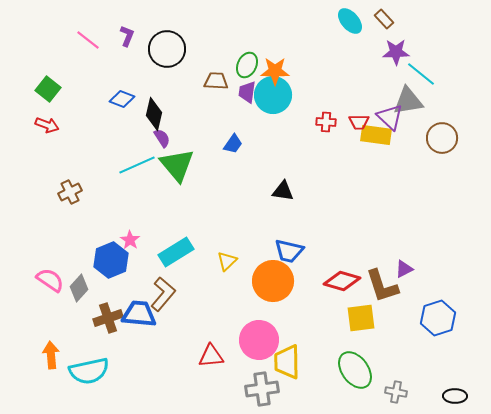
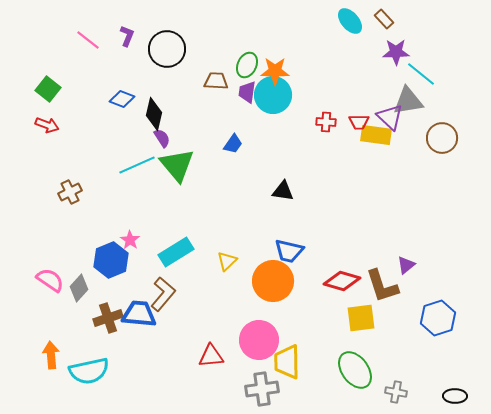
purple triangle at (404, 269): moved 2 px right, 4 px up; rotated 12 degrees counterclockwise
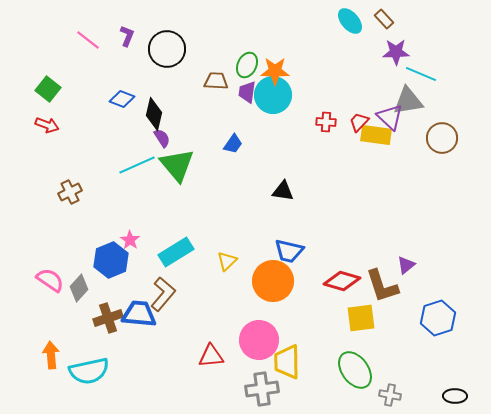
cyan line at (421, 74): rotated 16 degrees counterclockwise
red trapezoid at (359, 122): rotated 135 degrees clockwise
gray cross at (396, 392): moved 6 px left, 3 px down
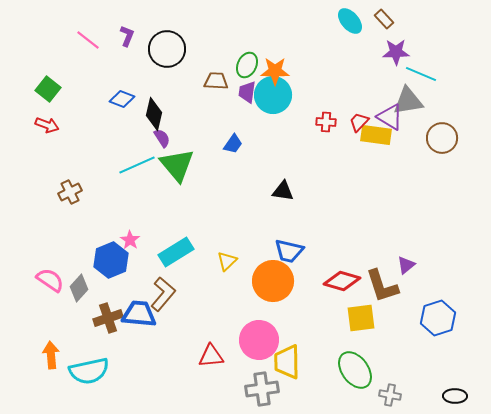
purple triangle at (390, 117): rotated 12 degrees counterclockwise
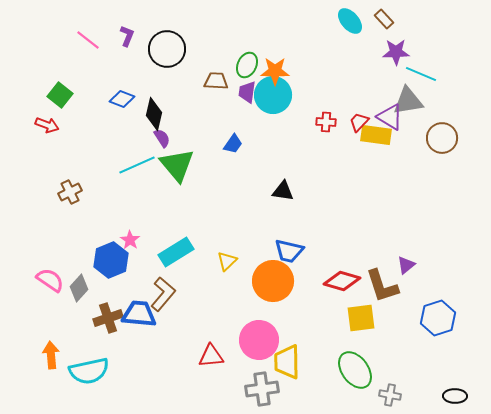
green square at (48, 89): moved 12 px right, 6 px down
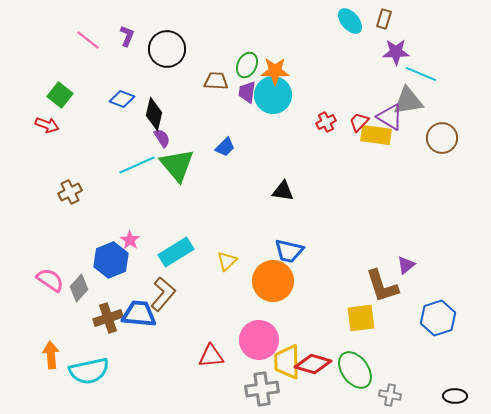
brown rectangle at (384, 19): rotated 60 degrees clockwise
red cross at (326, 122): rotated 30 degrees counterclockwise
blue trapezoid at (233, 144): moved 8 px left, 3 px down; rotated 10 degrees clockwise
red diamond at (342, 281): moved 29 px left, 83 px down
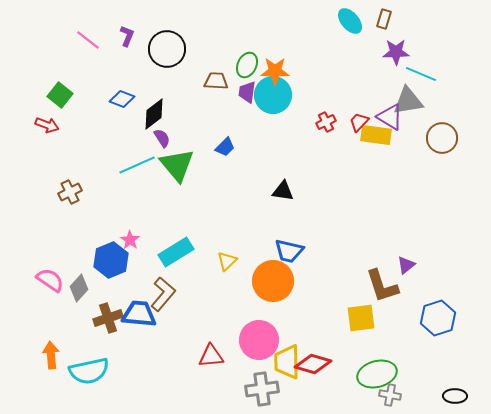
black diamond at (154, 114): rotated 40 degrees clockwise
green ellipse at (355, 370): moved 22 px right, 4 px down; rotated 69 degrees counterclockwise
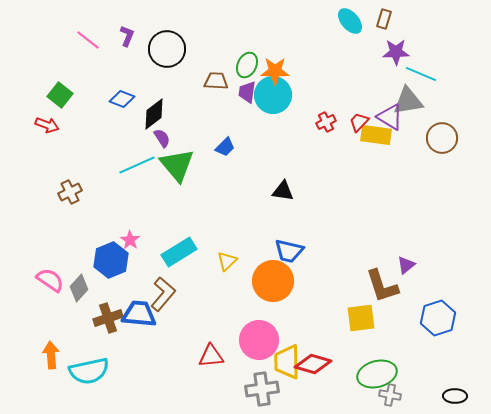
cyan rectangle at (176, 252): moved 3 px right
